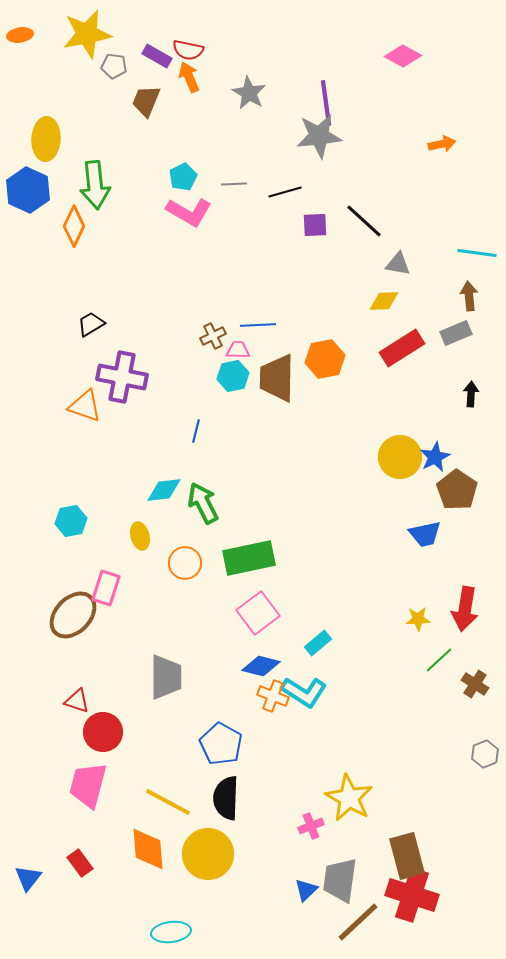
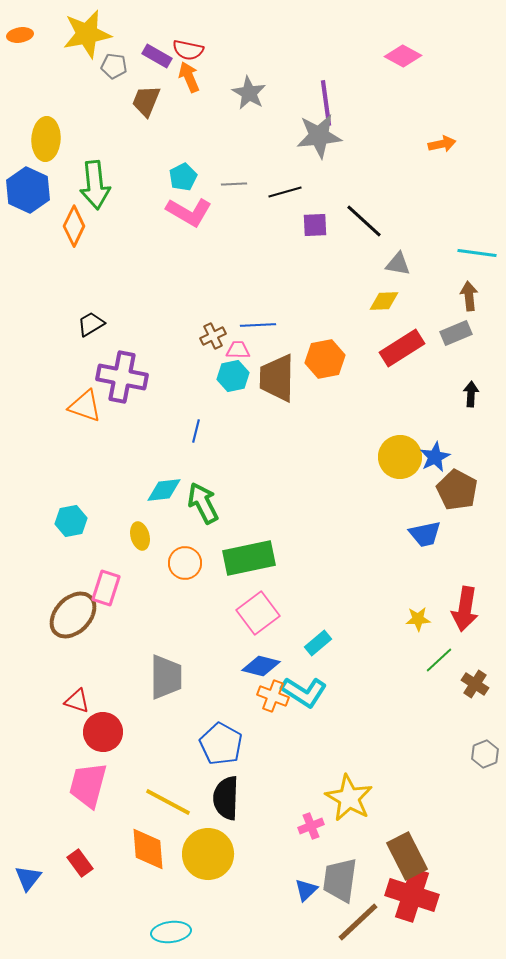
brown pentagon at (457, 490): rotated 6 degrees counterclockwise
brown rectangle at (407, 856): rotated 12 degrees counterclockwise
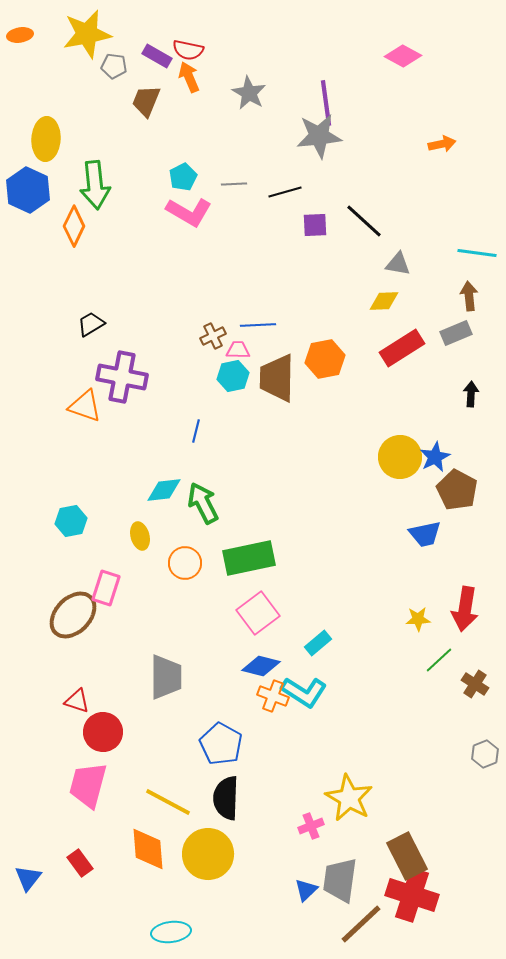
brown line at (358, 922): moved 3 px right, 2 px down
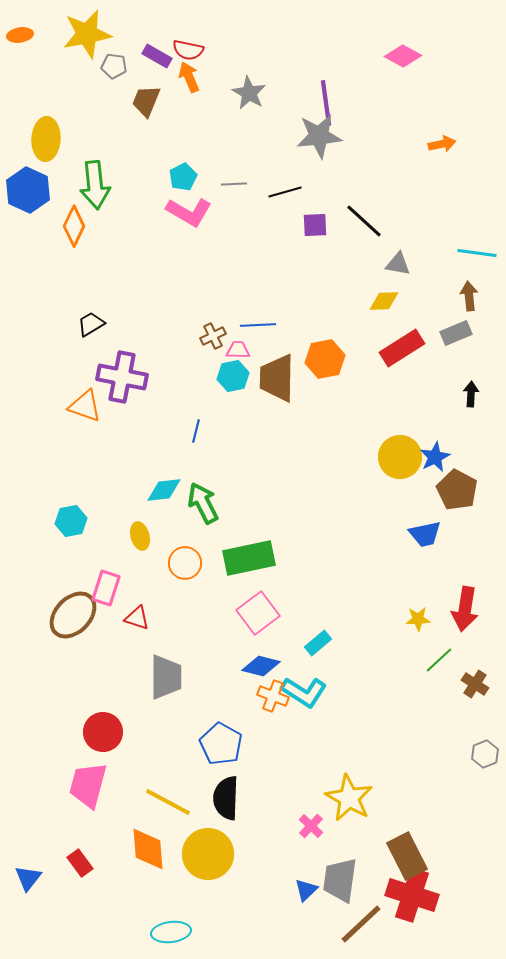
red triangle at (77, 701): moved 60 px right, 83 px up
pink cross at (311, 826): rotated 25 degrees counterclockwise
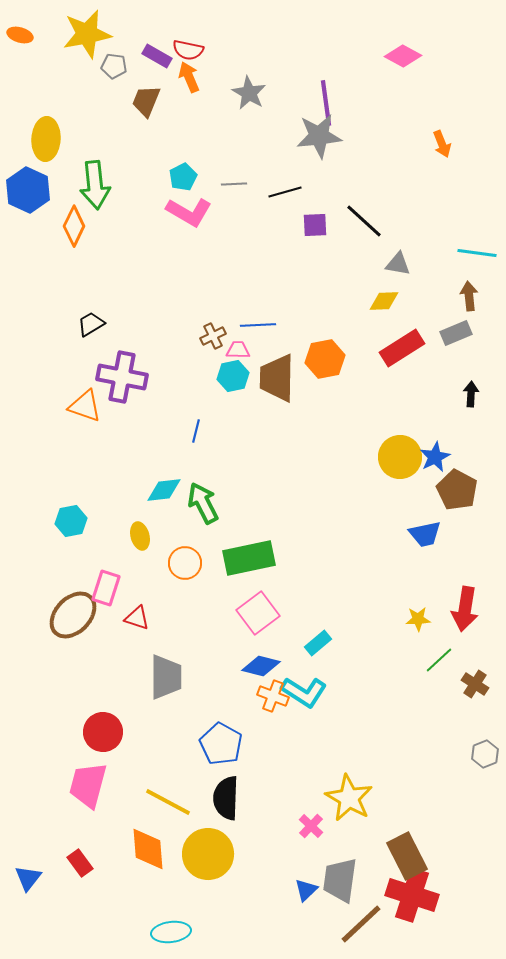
orange ellipse at (20, 35): rotated 25 degrees clockwise
orange arrow at (442, 144): rotated 80 degrees clockwise
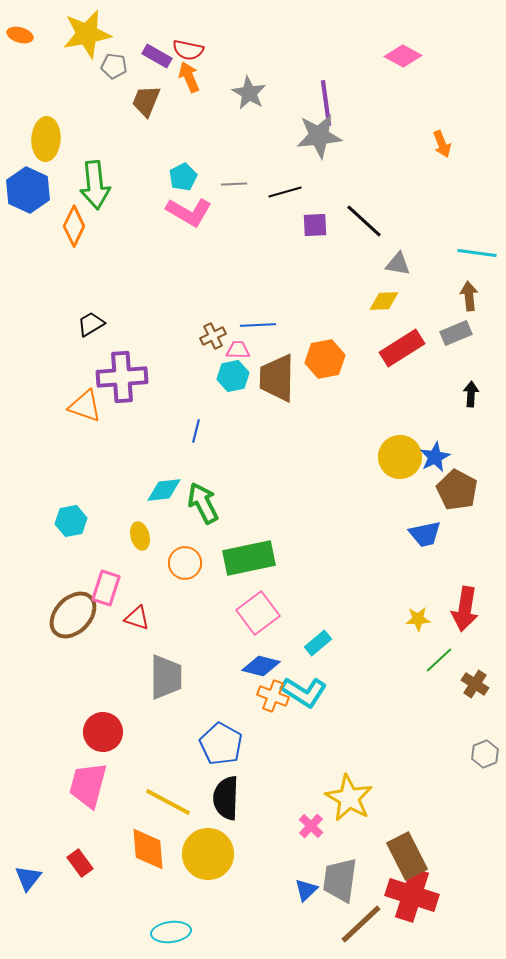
purple cross at (122, 377): rotated 15 degrees counterclockwise
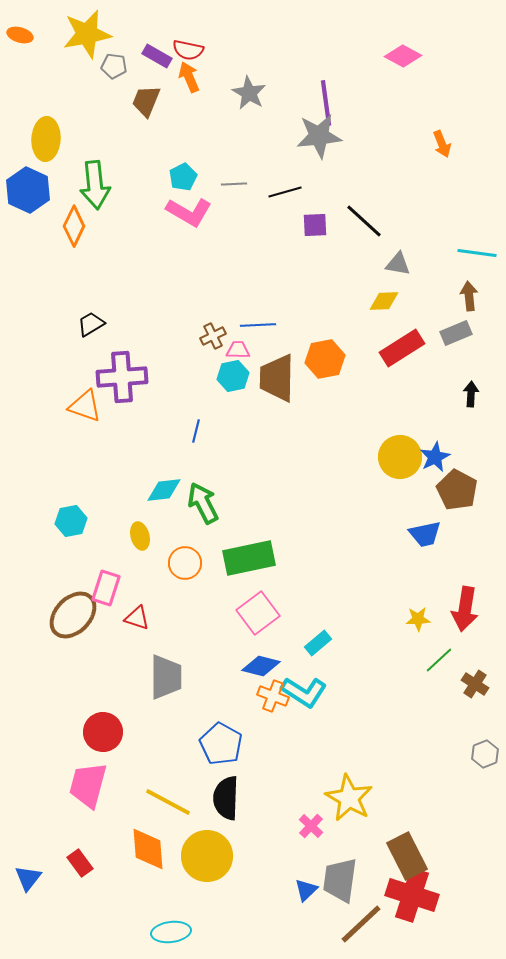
yellow circle at (208, 854): moved 1 px left, 2 px down
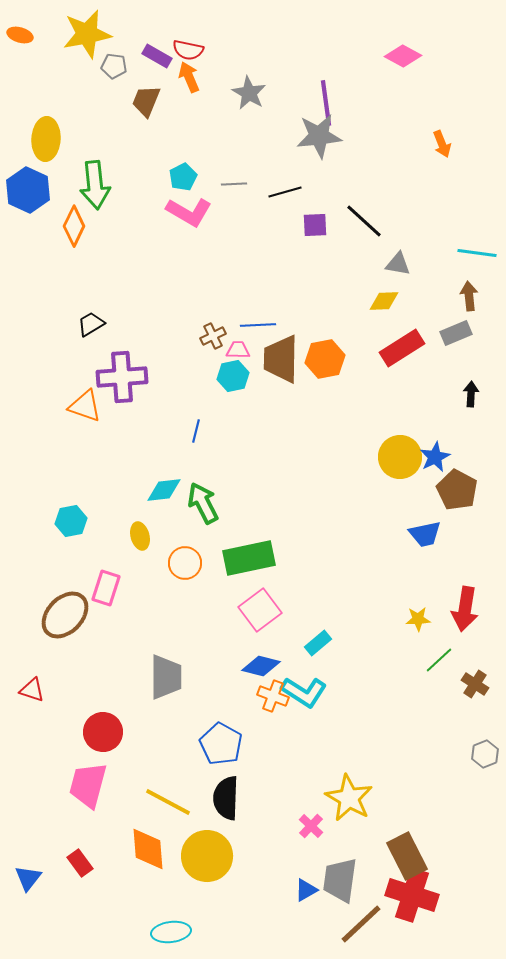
brown trapezoid at (277, 378): moved 4 px right, 19 px up
pink square at (258, 613): moved 2 px right, 3 px up
brown ellipse at (73, 615): moved 8 px left
red triangle at (137, 618): moved 105 px left, 72 px down
blue triangle at (306, 890): rotated 15 degrees clockwise
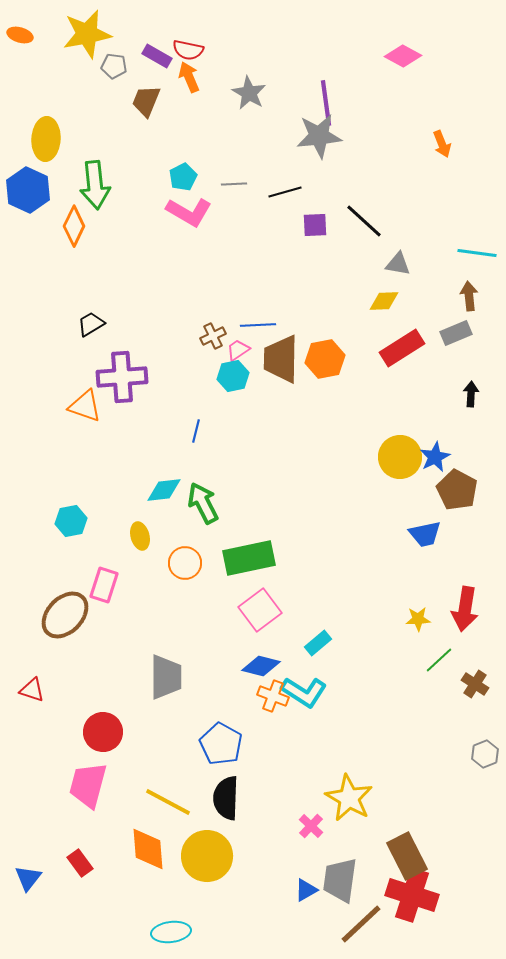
pink trapezoid at (238, 350): rotated 35 degrees counterclockwise
pink rectangle at (106, 588): moved 2 px left, 3 px up
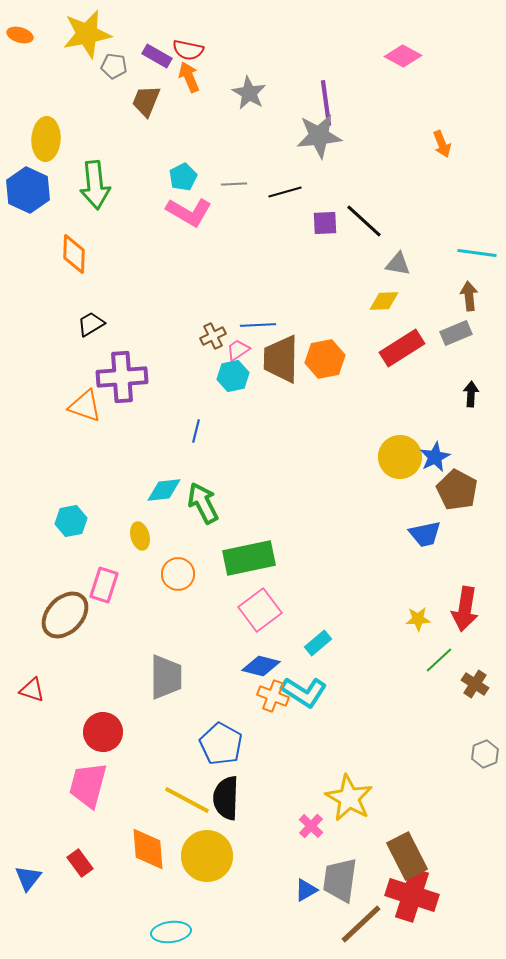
purple square at (315, 225): moved 10 px right, 2 px up
orange diamond at (74, 226): moved 28 px down; rotated 24 degrees counterclockwise
orange circle at (185, 563): moved 7 px left, 11 px down
yellow line at (168, 802): moved 19 px right, 2 px up
